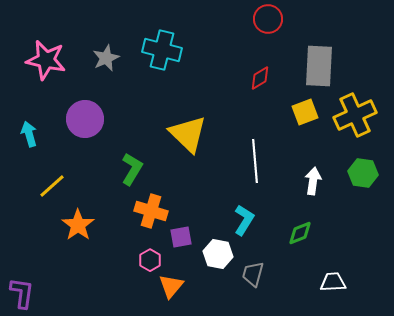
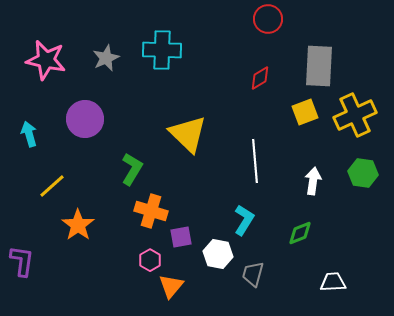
cyan cross: rotated 12 degrees counterclockwise
purple L-shape: moved 32 px up
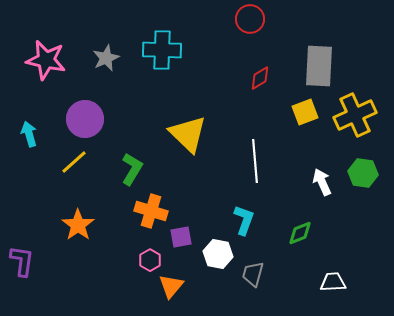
red circle: moved 18 px left
white arrow: moved 9 px right, 1 px down; rotated 32 degrees counterclockwise
yellow line: moved 22 px right, 24 px up
cyan L-shape: rotated 12 degrees counterclockwise
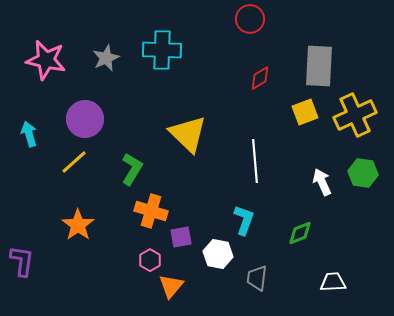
gray trapezoid: moved 4 px right, 4 px down; rotated 8 degrees counterclockwise
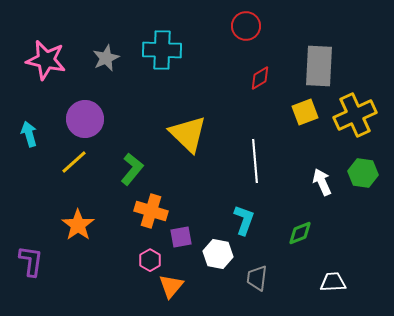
red circle: moved 4 px left, 7 px down
green L-shape: rotated 8 degrees clockwise
purple L-shape: moved 9 px right
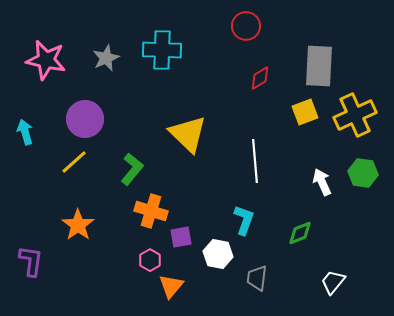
cyan arrow: moved 4 px left, 2 px up
white trapezoid: rotated 48 degrees counterclockwise
